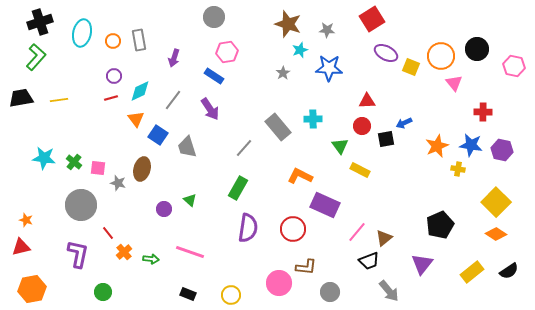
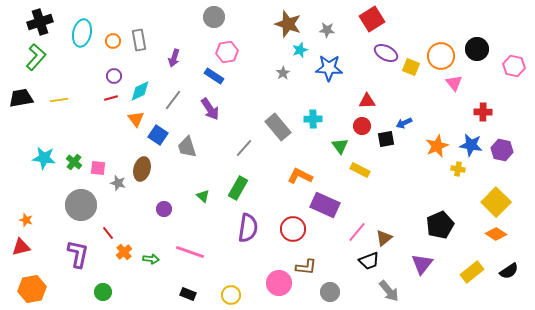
green triangle at (190, 200): moved 13 px right, 4 px up
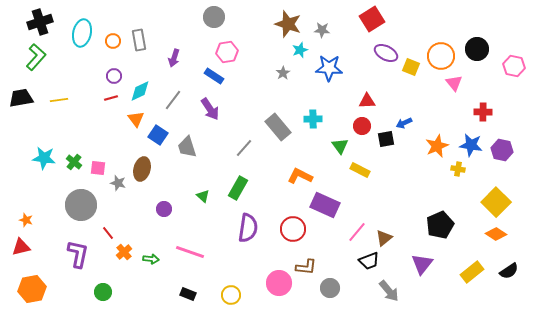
gray star at (327, 30): moved 5 px left
gray circle at (330, 292): moved 4 px up
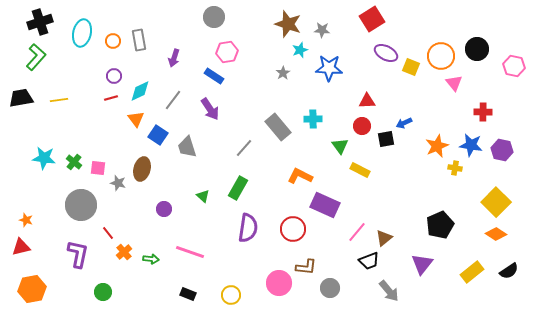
yellow cross at (458, 169): moved 3 px left, 1 px up
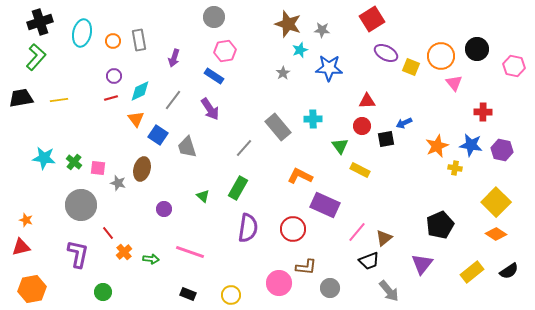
pink hexagon at (227, 52): moved 2 px left, 1 px up
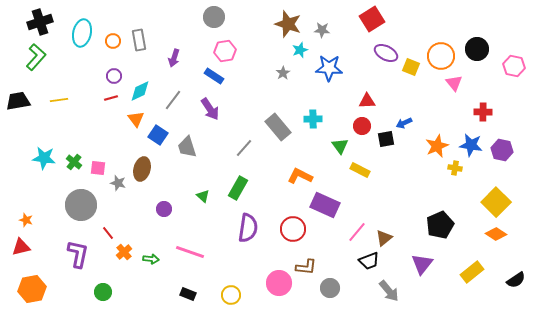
black trapezoid at (21, 98): moved 3 px left, 3 px down
black semicircle at (509, 271): moved 7 px right, 9 px down
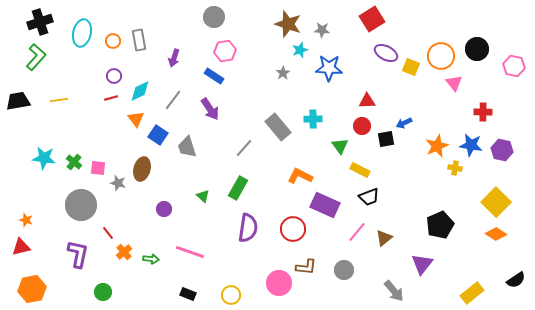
black trapezoid at (369, 261): moved 64 px up
yellow rectangle at (472, 272): moved 21 px down
gray circle at (330, 288): moved 14 px right, 18 px up
gray arrow at (389, 291): moved 5 px right
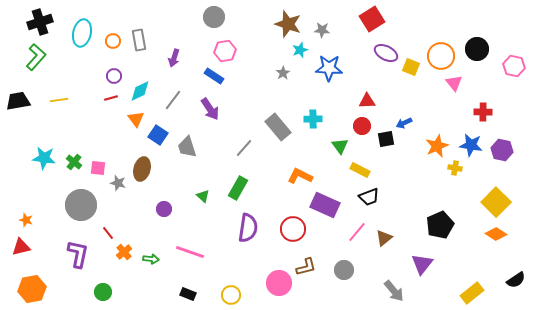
brown L-shape at (306, 267): rotated 20 degrees counterclockwise
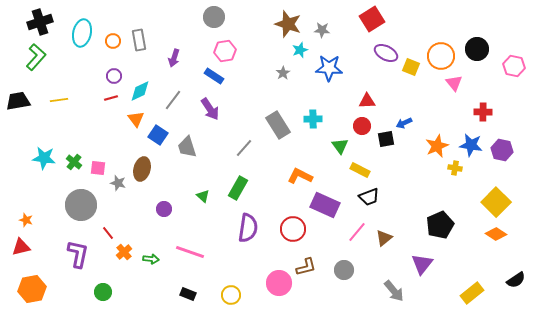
gray rectangle at (278, 127): moved 2 px up; rotated 8 degrees clockwise
